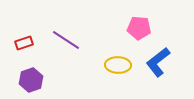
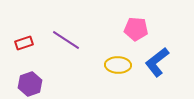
pink pentagon: moved 3 px left, 1 px down
blue L-shape: moved 1 px left
purple hexagon: moved 1 px left, 4 px down
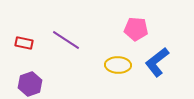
red rectangle: rotated 30 degrees clockwise
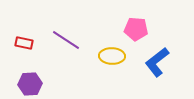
yellow ellipse: moved 6 px left, 9 px up
purple hexagon: rotated 15 degrees clockwise
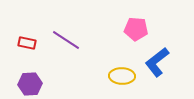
red rectangle: moved 3 px right
yellow ellipse: moved 10 px right, 20 px down
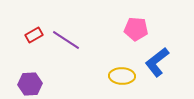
red rectangle: moved 7 px right, 8 px up; rotated 42 degrees counterclockwise
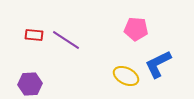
red rectangle: rotated 36 degrees clockwise
blue L-shape: moved 1 px right, 2 px down; rotated 12 degrees clockwise
yellow ellipse: moved 4 px right; rotated 25 degrees clockwise
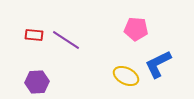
purple hexagon: moved 7 px right, 2 px up
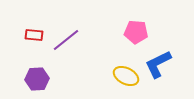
pink pentagon: moved 3 px down
purple line: rotated 72 degrees counterclockwise
purple hexagon: moved 3 px up
